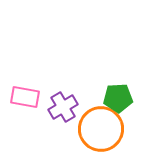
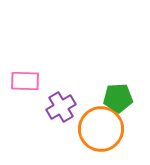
pink rectangle: moved 16 px up; rotated 8 degrees counterclockwise
purple cross: moved 2 px left
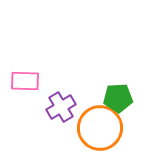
orange circle: moved 1 px left, 1 px up
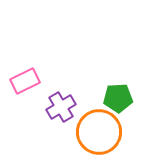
pink rectangle: rotated 28 degrees counterclockwise
orange circle: moved 1 px left, 4 px down
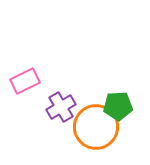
green pentagon: moved 8 px down
orange circle: moved 3 px left, 5 px up
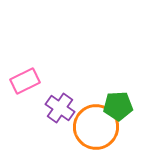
purple cross: moved 1 px left, 1 px down; rotated 24 degrees counterclockwise
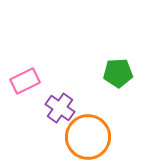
green pentagon: moved 33 px up
orange circle: moved 8 px left, 10 px down
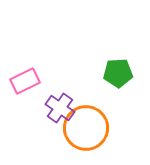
orange circle: moved 2 px left, 9 px up
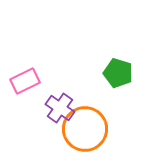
green pentagon: rotated 20 degrees clockwise
orange circle: moved 1 px left, 1 px down
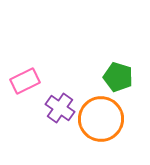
green pentagon: moved 4 px down
orange circle: moved 16 px right, 10 px up
